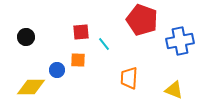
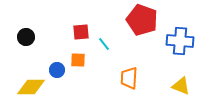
blue cross: rotated 16 degrees clockwise
yellow triangle: moved 7 px right, 4 px up
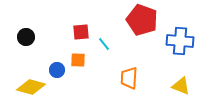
yellow diamond: rotated 16 degrees clockwise
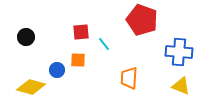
blue cross: moved 1 px left, 11 px down
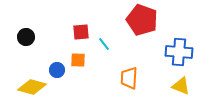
yellow diamond: moved 1 px right
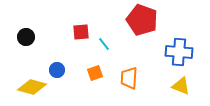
orange square: moved 17 px right, 13 px down; rotated 21 degrees counterclockwise
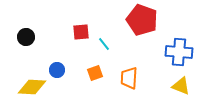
yellow diamond: rotated 12 degrees counterclockwise
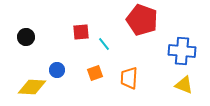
blue cross: moved 3 px right, 1 px up
yellow triangle: moved 3 px right, 1 px up
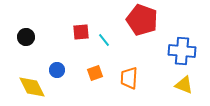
cyan line: moved 4 px up
yellow diamond: rotated 60 degrees clockwise
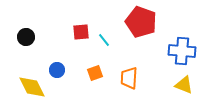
red pentagon: moved 1 px left, 2 px down
